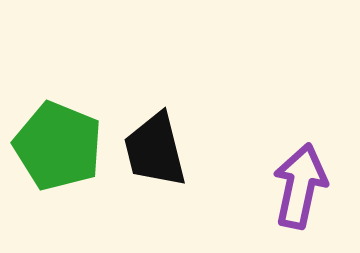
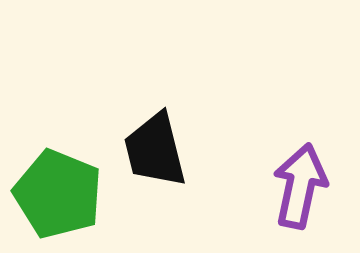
green pentagon: moved 48 px down
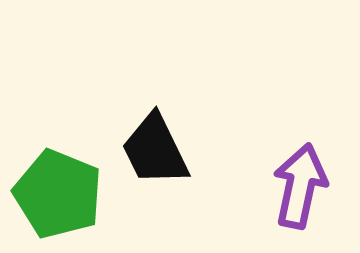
black trapezoid: rotated 12 degrees counterclockwise
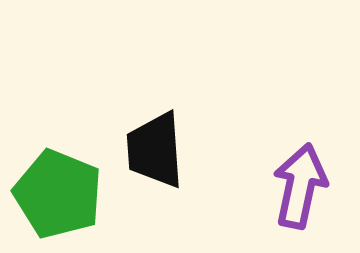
black trapezoid: rotated 22 degrees clockwise
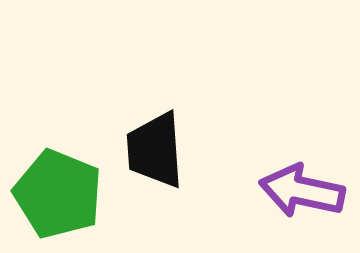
purple arrow: moved 2 px right, 5 px down; rotated 90 degrees counterclockwise
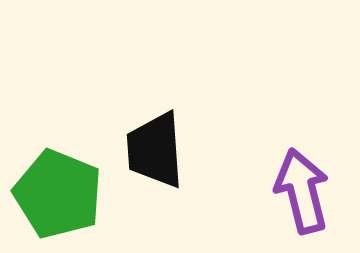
purple arrow: rotated 64 degrees clockwise
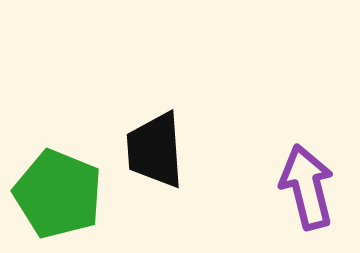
purple arrow: moved 5 px right, 4 px up
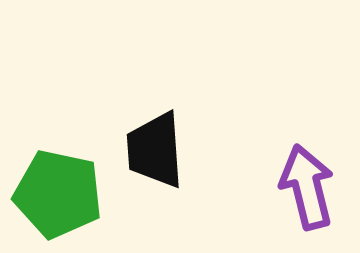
green pentagon: rotated 10 degrees counterclockwise
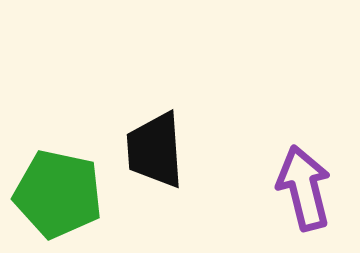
purple arrow: moved 3 px left, 1 px down
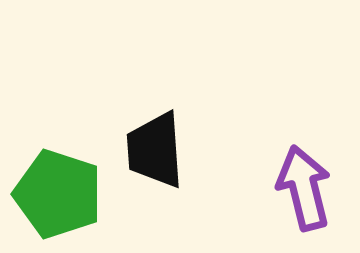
green pentagon: rotated 6 degrees clockwise
